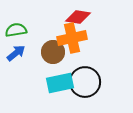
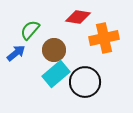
green semicircle: moved 14 px right; rotated 40 degrees counterclockwise
orange cross: moved 32 px right
brown circle: moved 1 px right, 2 px up
cyan rectangle: moved 4 px left, 9 px up; rotated 28 degrees counterclockwise
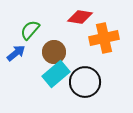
red diamond: moved 2 px right
brown circle: moved 2 px down
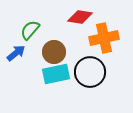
cyan rectangle: rotated 28 degrees clockwise
black circle: moved 5 px right, 10 px up
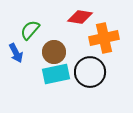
blue arrow: rotated 102 degrees clockwise
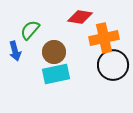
blue arrow: moved 1 px left, 2 px up; rotated 12 degrees clockwise
black circle: moved 23 px right, 7 px up
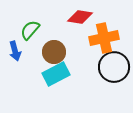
black circle: moved 1 px right, 2 px down
cyan rectangle: rotated 16 degrees counterclockwise
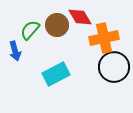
red diamond: rotated 50 degrees clockwise
brown circle: moved 3 px right, 27 px up
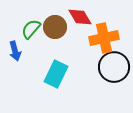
brown circle: moved 2 px left, 2 px down
green semicircle: moved 1 px right, 1 px up
cyan rectangle: rotated 36 degrees counterclockwise
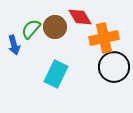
blue arrow: moved 1 px left, 6 px up
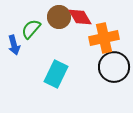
brown circle: moved 4 px right, 10 px up
